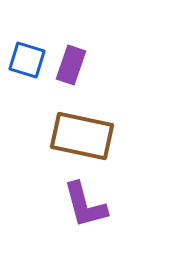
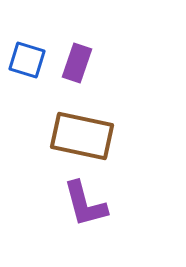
purple rectangle: moved 6 px right, 2 px up
purple L-shape: moved 1 px up
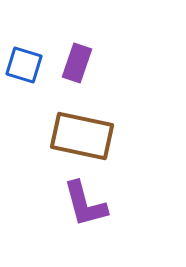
blue square: moved 3 px left, 5 px down
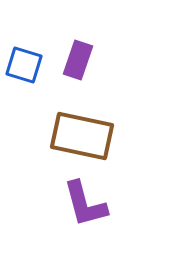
purple rectangle: moved 1 px right, 3 px up
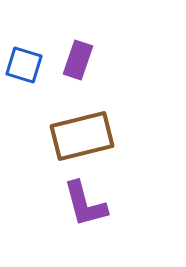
brown rectangle: rotated 26 degrees counterclockwise
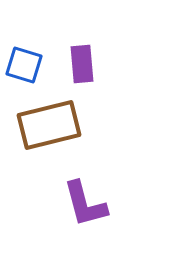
purple rectangle: moved 4 px right, 4 px down; rotated 24 degrees counterclockwise
brown rectangle: moved 33 px left, 11 px up
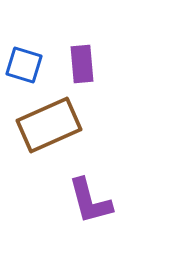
brown rectangle: rotated 10 degrees counterclockwise
purple L-shape: moved 5 px right, 3 px up
